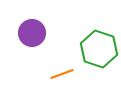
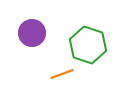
green hexagon: moved 11 px left, 4 px up
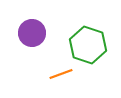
orange line: moved 1 px left
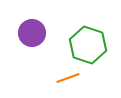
orange line: moved 7 px right, 4 px down
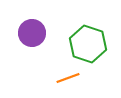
green hexagon: moved 1 px up
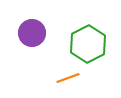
green hexagon: rotated 15 degrees clockwise
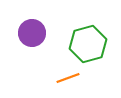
green hexagon: rotated 12 degrees clockwise
